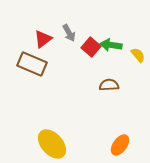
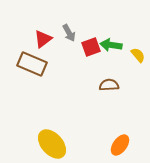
red square: rotated 30 degrees clockwise
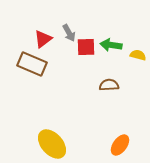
red square: moved 5 px left; rotated 18 degrees clockwise
yellow semicircle: rotated 35 degrees counterclockwise
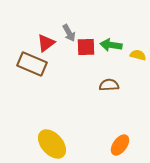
red triangle: moved 3 px right, 4 px down
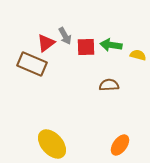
gray arrow: moved 4 px left, 3 px down
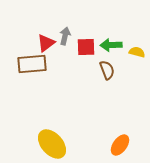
gray arrow: rotated 138 degrees counterclockwise
green arrow: rotated 10 degrees counterclockwise
yellow semicircle: moved 1 px left, 3 px up
brown rectangle: rotated 28 degrees counterclockwise
brown semicircle: moved 2 px left, 15 px up; rotated 72 degrees clockwise
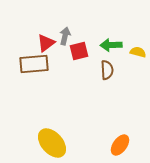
red square: moved 7 px left, 4 px down; rotated 12 degrees counterclockwise
yellow semicircle: moved 1 px right
brown rectangle: moved 2 px right
brown semicircle: rotated 18 degrees clockwise
yellow ellipse: moved 1 px up
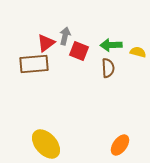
red square: rotated 36 degrees clockwise
brown semicircle: moved 1 px right, 2 px up
yellow ellipse: moved 6 px left, 1 px down
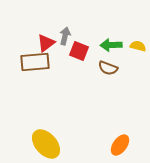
yellow semicircle: moved 6 px up
brown rectangle: moved 1 px right, 2 px up
brown semicircle: rotated 114 degrees clockwise
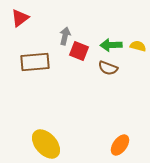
red triangle: moved 26 px left, 25 px up
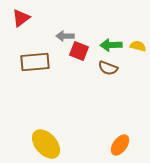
red triangle: moved 1 px right
gray arrow: rotated 102 degrees counterclockwise
